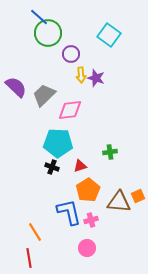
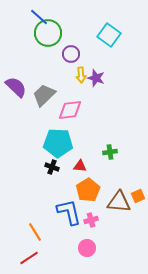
red triangle: rotated 24 degrees clockwise
red line: rotated 66 degrees clockwise
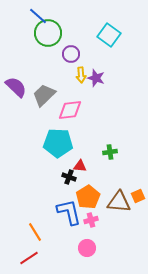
blue line: moved 1 px left, 1 px up
black cross: moved 17 px right, 10 px down
orange pentagon: moved 7 px down
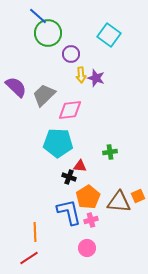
orange line: rotated 30 degrees clockwise
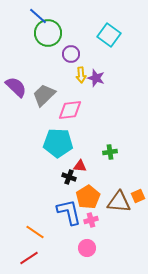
orange line: rotated 54 degrees counterclockwise
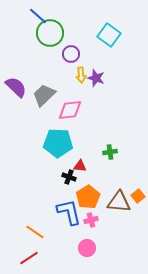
green circle: moved 2 px right
orange square: rotated 16 degrees counterclockwise
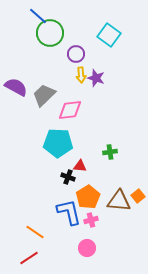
purple circle: moved 5 px right
purple semicircle: rotated 15 degrees counterclockwise
black cross: moved 1 px left
brown triangle: moved 1 px up
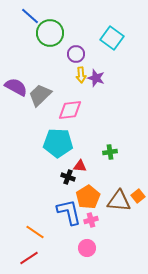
blue line: moved 8 px left
cyan square: moved 3 px right, 3 px down
gray trapezoid: moved 4 px left
